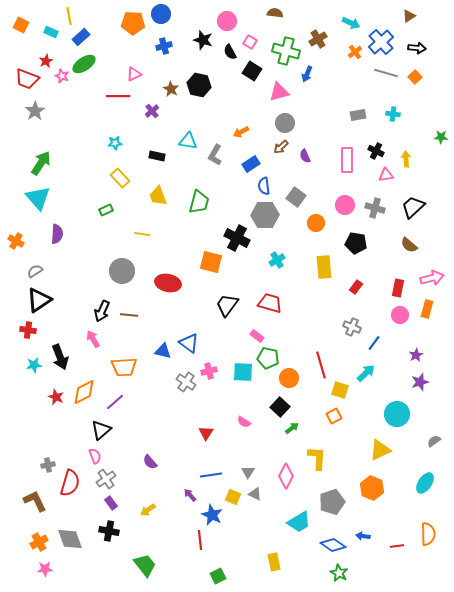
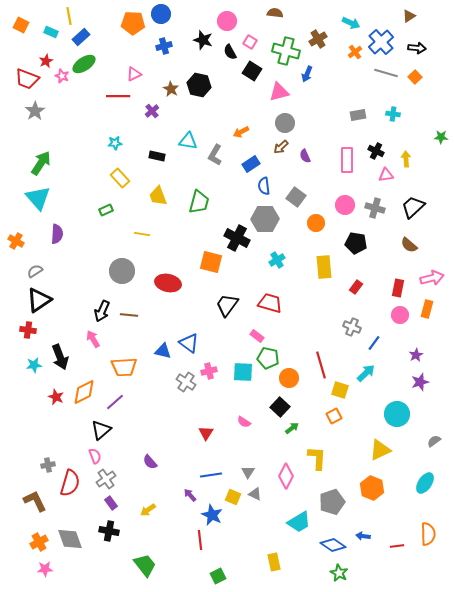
gray hexagon at (265, 215): moved 4 px down
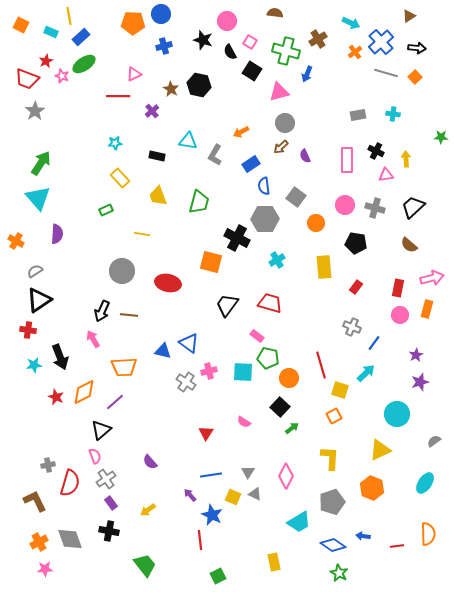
yellow L-shape at (317, 458): moved 13 px right
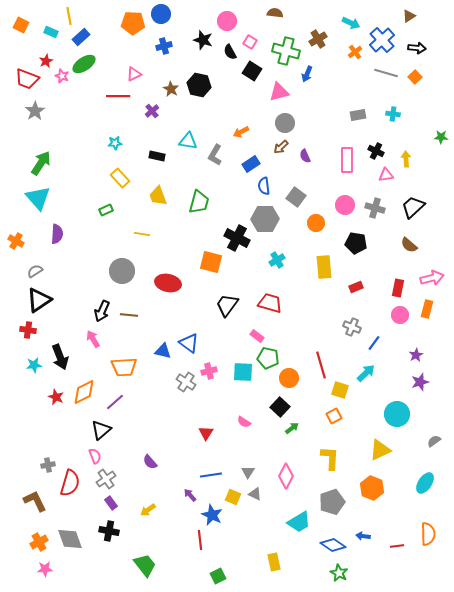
blue cross at (381, 42): moved 1 px right, 2 px up
red rectangle at (356, 287): rotated 32 degrees clockwise
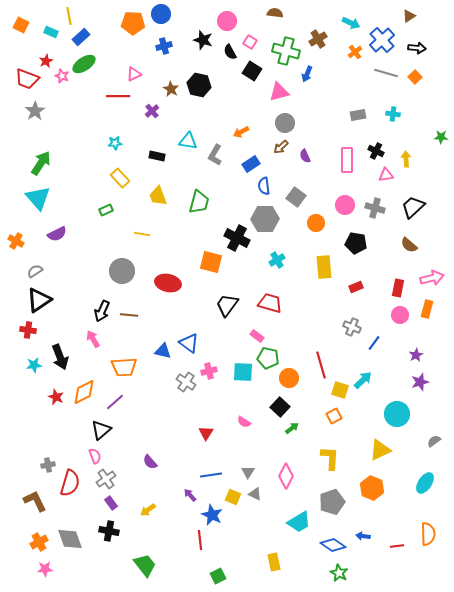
purple semicircle at (57, 234): rotated 60 degrees clockwise
cyan arrow at (366, 373): moved 3 px left, 7 px down
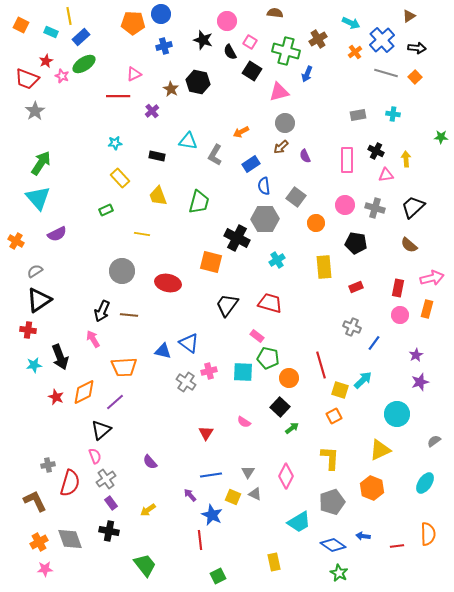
black hexagon at (199, 85): moved 1 px left, 3 px up
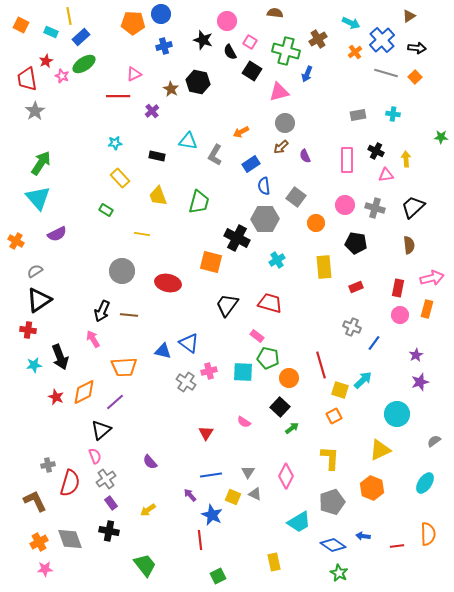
red trapezoid at (27, 79): rotated 60 degrees clockwise
green rectangle at (106, 210): rotated 56 degrees clockwise
brown semicircle at (409, 245): rotated 138 degrees counterclockwise
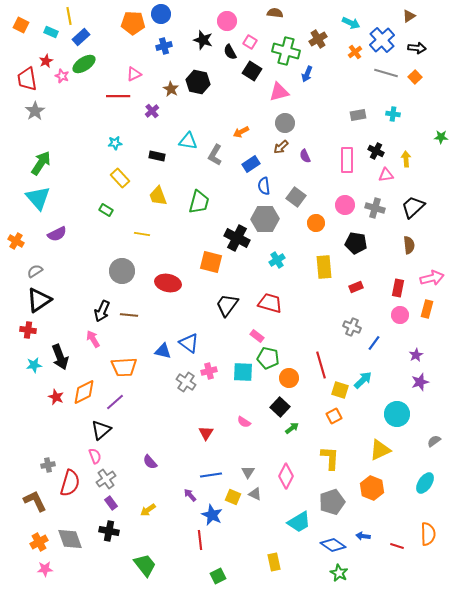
red line at (397, 546): rotated 24 degrees clockwise
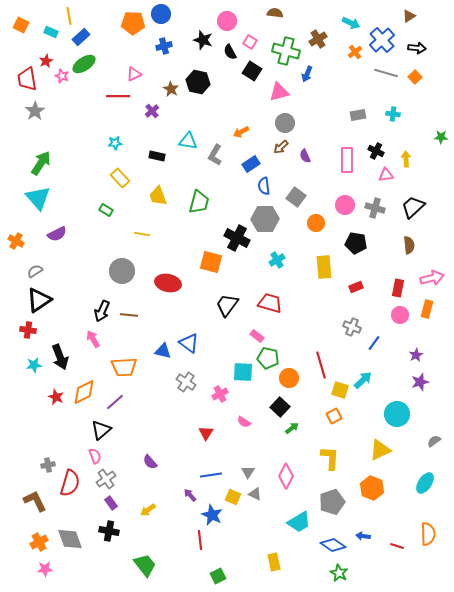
pink cross at (209, 371): moved 11 px right, 23 px down; rotated 14 degrees counterclockwise
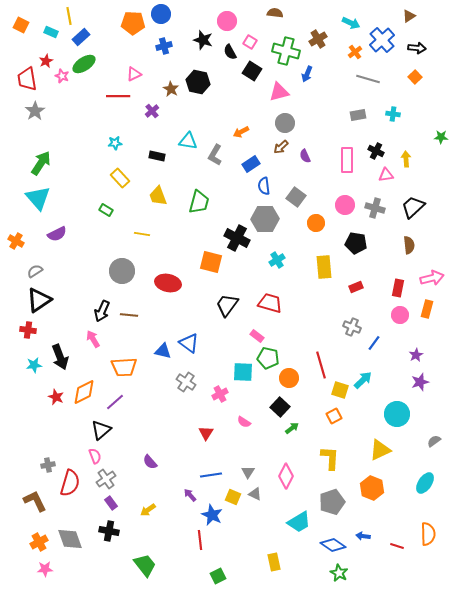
gray line at (386, 73): moved 18 px left, 6 px down
